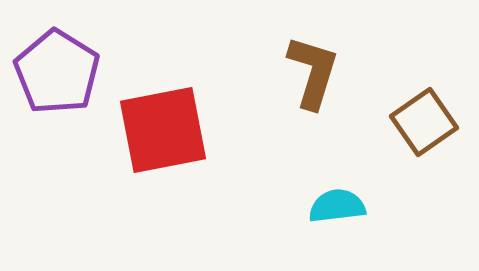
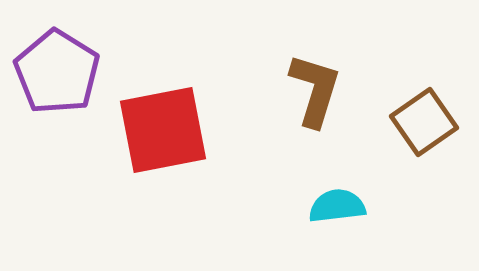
brown L-shape: moved 2 px right, 18 px down
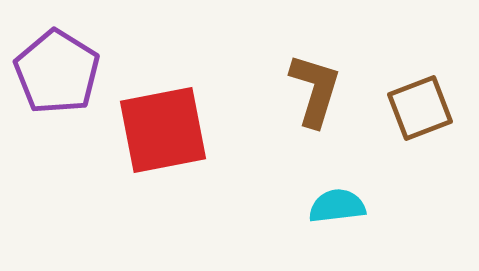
brown square: moved 4 px left, 14 px up; rotated 14 degrees clockwise
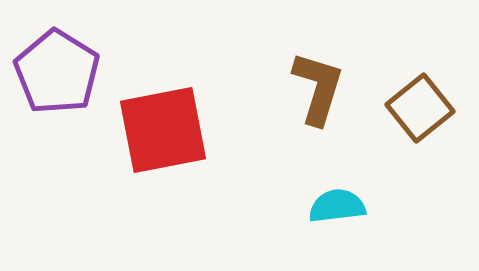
brown L-shape: moved 3 px right, 2 px up
brown square: rotated 18 degrees counterclockwise
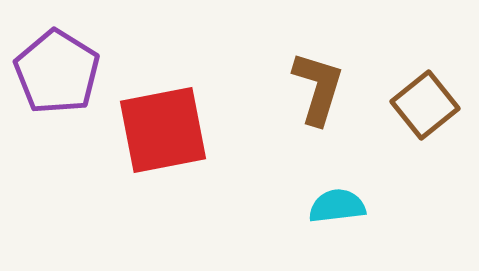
brown square: moved 5 px right, 3 px up
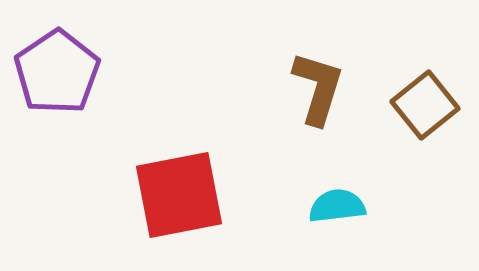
purple pentagon: rotated 6 degrees clockwise
red square: moved 16 px right, 65 px down
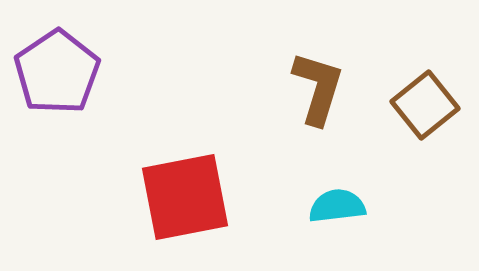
red square: moved 6 px right, 2 px down
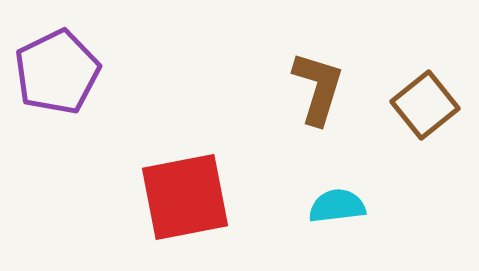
purple pentagon: rotated 8 degrees clockwise
